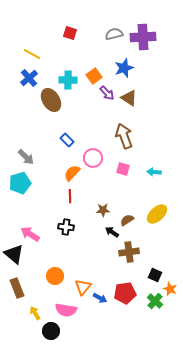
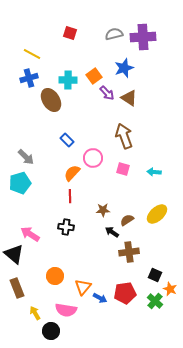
blue cross: rotated 24 degrees clockwise
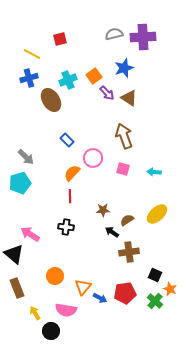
red square: moved 10 px left, 6 px down; rotated 32 degrees counterclockwise
cyan cross: rotated 24 degrees counterclockwise
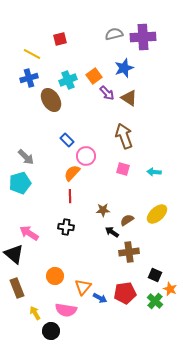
pink circle: moved 7 px left, 2 px up
pink arrow: moved 1 px left, 1 px up
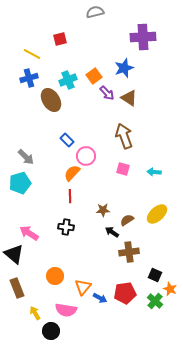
gray semicircle: moved 19 px left, 22 px up
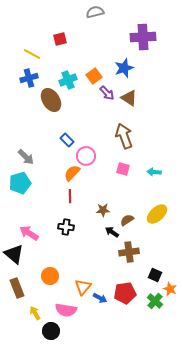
orange circle: moved 5 px left
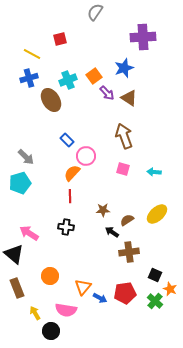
gray semicircle: rotated 42 degrees counterclockwise
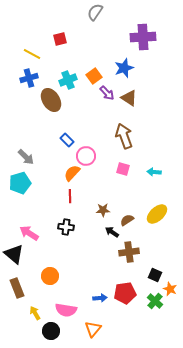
orange triangle: moved 10 px right, 42 px down
blue arrow: rotated 32 degrees counterclockwise
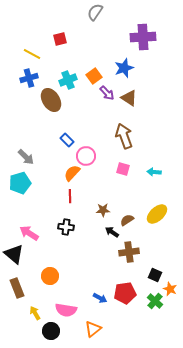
blue arrow: rotated 32 degrees clockwise
orange triangle: rotated 12 degrees clockwise
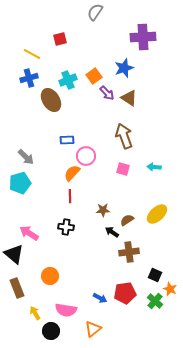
blue rectangle: rotated 48 degrees counterclockwise
cyan arrow: moved 5 px up
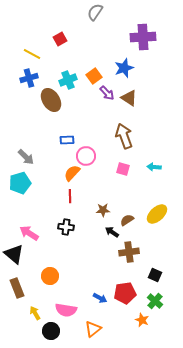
red square: rotated 16 degrees counterclockwise
orange star: moved 28 px left, 31 px down
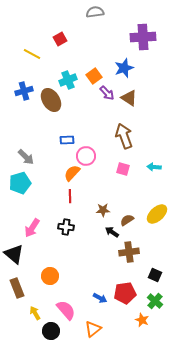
gray semicircle: rotated 48 degrees clockwise
blue cross: moved 5 px left, 13 px down
pink arrow: moved 3 px right, 5 px up; rotated 90 degrees counterclockwise
pink semicircle: rotated 140 degrees counterclockwise
